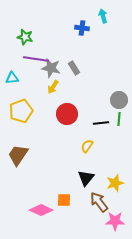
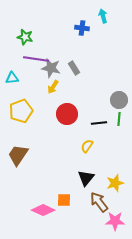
black line: moved 2 px left
pink diamond: moved 2 px right
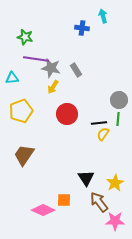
gray rectangle: moved 2 px right, 2 px down
green line: moved 1 px left
yellow semicircle: moved 16 px right, 12 px up
brown trapezoid: moved 6 px right
black triangle: rotated 12 degrees counterclockwise
yellow star: rotated 12 degrees counterclockwise
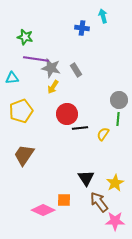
black line: moved 19 px left, 5 px down
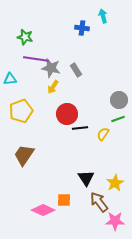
cyan triangle: moved 2 px left, 1 px down
green line: rotated 64 degrees clockwise
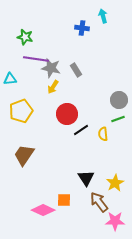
black line: moved 1 px right, 2 px down; rotated 28 degrees counterclockwise
yellow semicircle: rotated 40 degrees counterclockwise
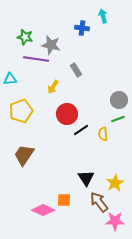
gray star: moved 23 px up
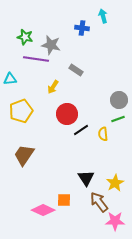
gray rectangle: rotated 24 degrees counterclockwise
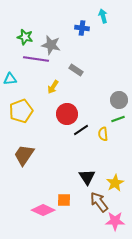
black triangle: moved 1 px right, 1 px up
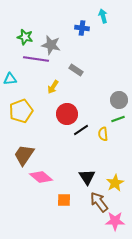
pink diamond: moved 2 px left, 33 px up; rotated 15 degrees clockwise
